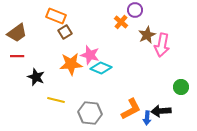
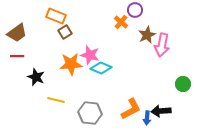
green circle: moved 2 px right, 3 px up
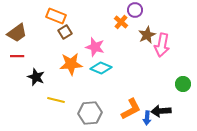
pink star: moved 5 px right, 8 px up
gray hexagon: rotated 10 degrees counterclockwise
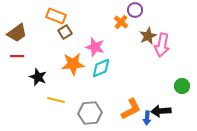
brown star: moved 1 px right, 1 px down
orange star: moved 2 px right
cyan diamond: rotated 45 degrees counterclockwise
black star: moved 2 px right
green circle: moved 1 px left, 2 px down
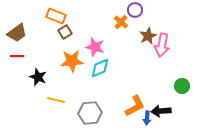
orange star: moved 1 px left, 3 px up
cyan diamond: moved 1 px left
orange L-shape: moved 4 px right, 3 px up
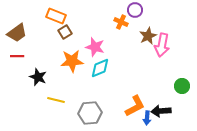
orange cross: rotated 16 degrees counterclockwise
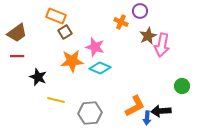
purple circle: moved 5 px right, 1 px down
cyan diamond: rotated 45 degrees clockwise
